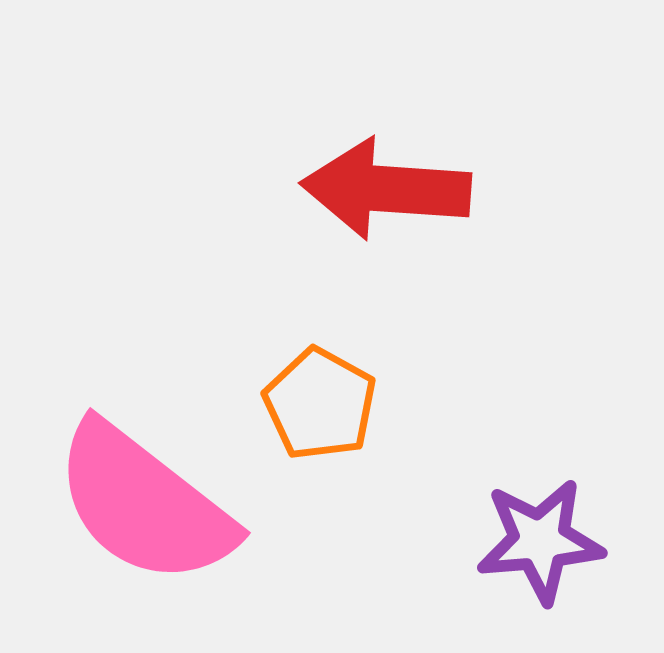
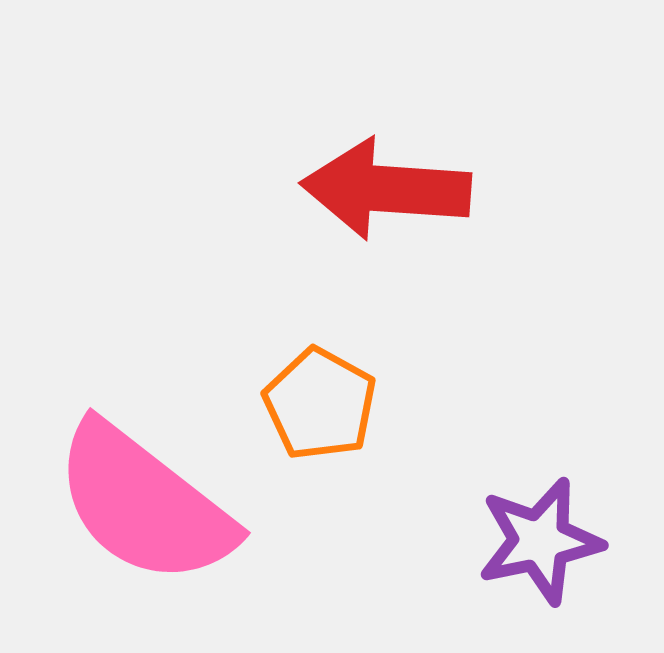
purple star: rotated 7 degrees counterclockwise
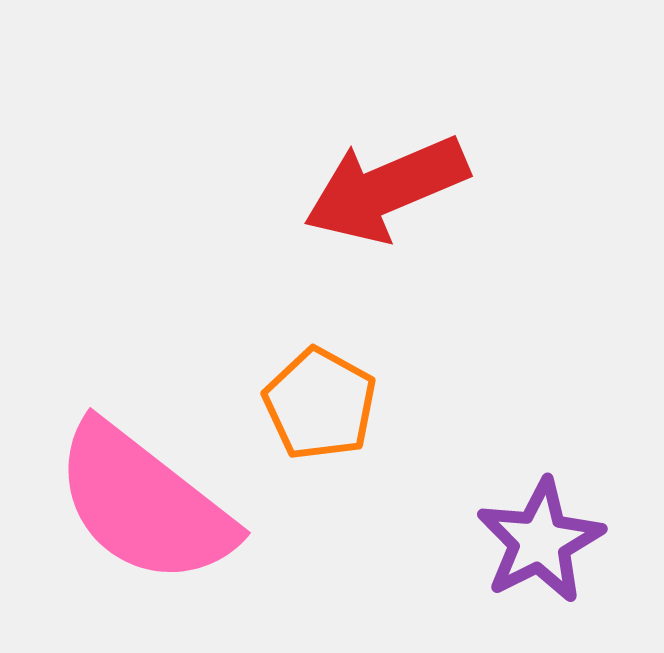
red arrow: rotated 27 degrees counterclockwise
purple star: rotated 15 degrees counterclockwise
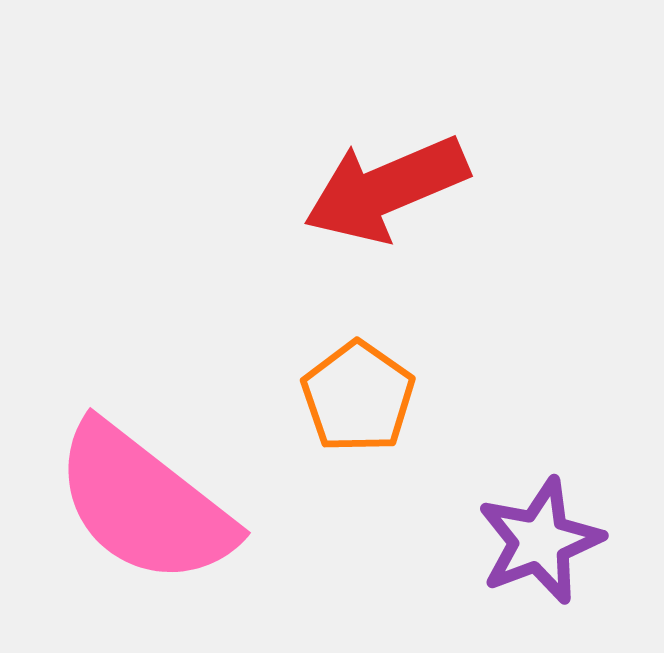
orange pentagon: moved 38 px right, 7 px up; rotated 6 degrees clockwise
purple star: rotated 6 degrees clockwise
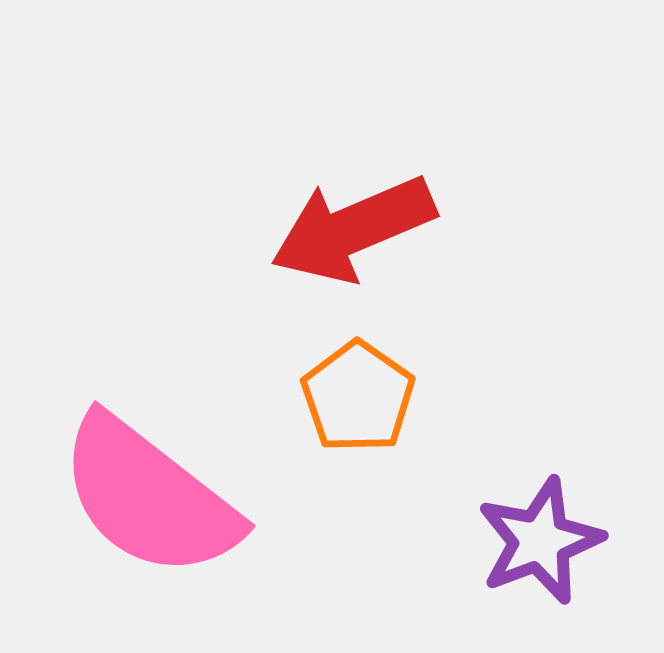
red arrow: moved 33 px left, 40 px down
pink semicircle: moved 5 px right, 7 px up
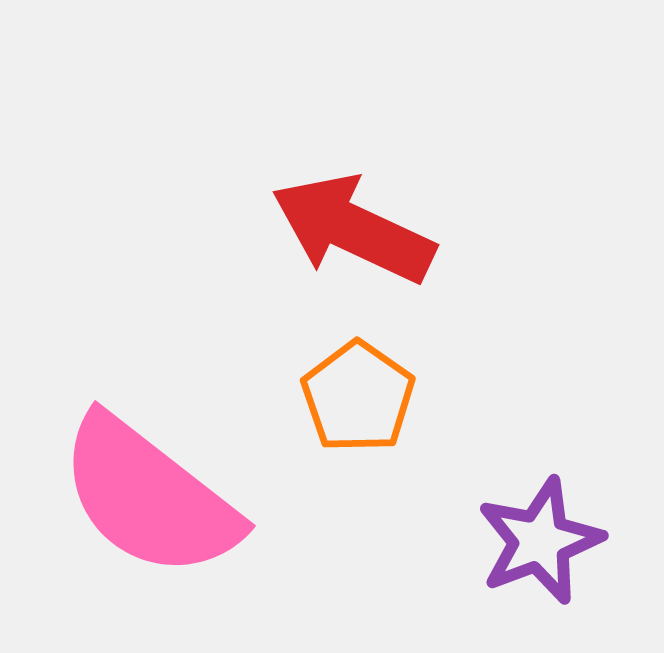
red arrow: rotated 48 degrees clockwise
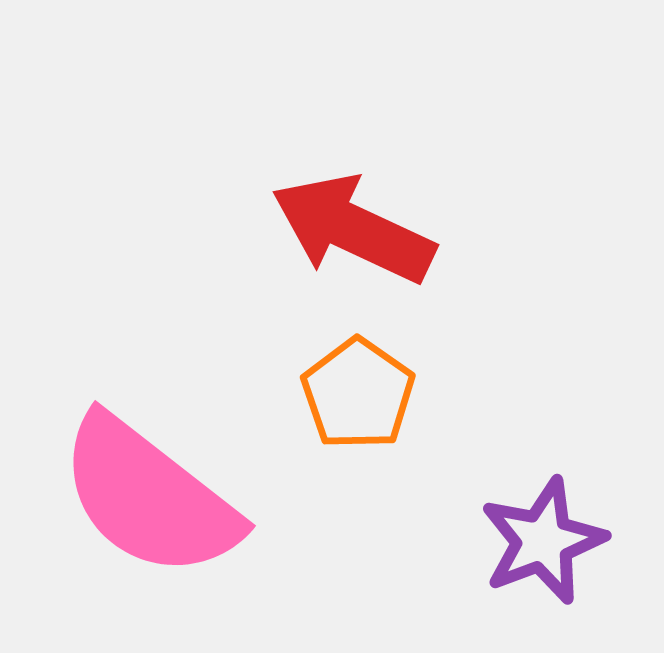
orange pentagon: moved 3 px up
purple star: moved 3 px right
